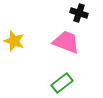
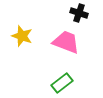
yellow star: moved 8 px right, 5 px up
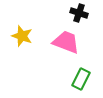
green rectangle: moved 19 px right, 4 px up; rotated 25 degrees counterclockwise
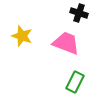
pink trapezoid: moved 1 px down
green rectangle: moved 6 px left, 3 px down
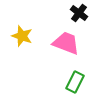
black cross: rotated 18 degrees clockwise
